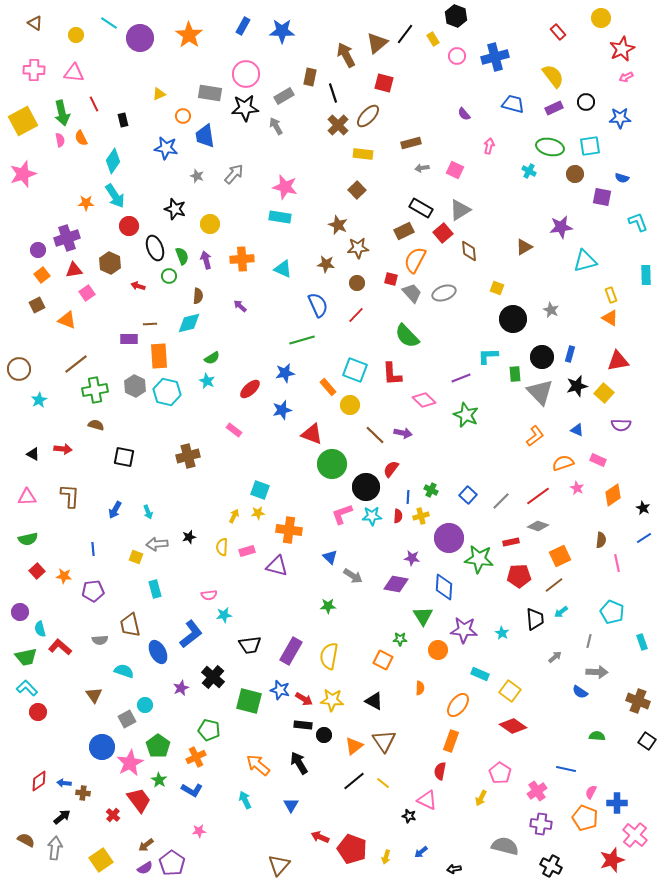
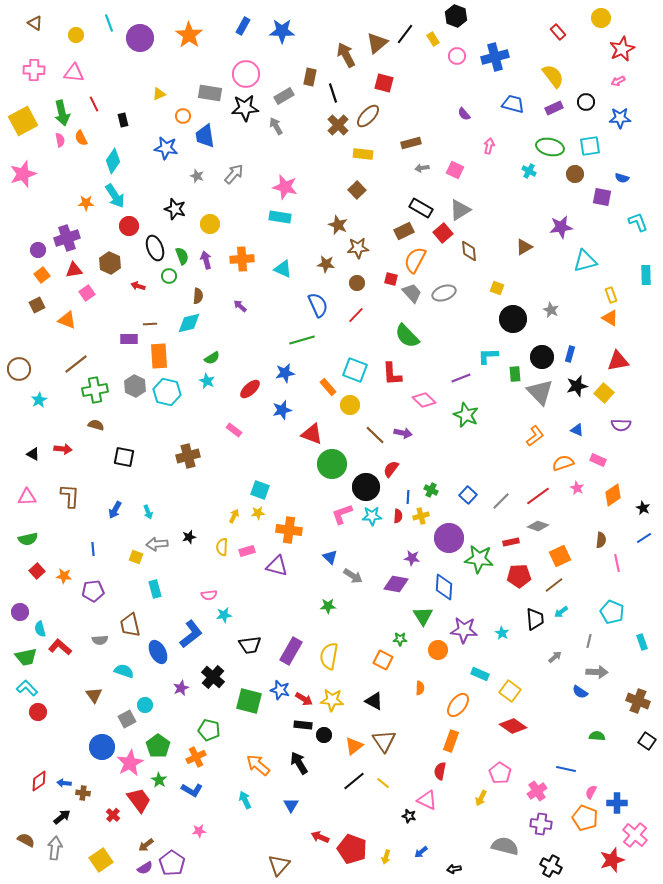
cyan line at (109, 23): rotated 36 degrees clockwise
pink arrow at (626, 77): moved 8 px left, 4 px down
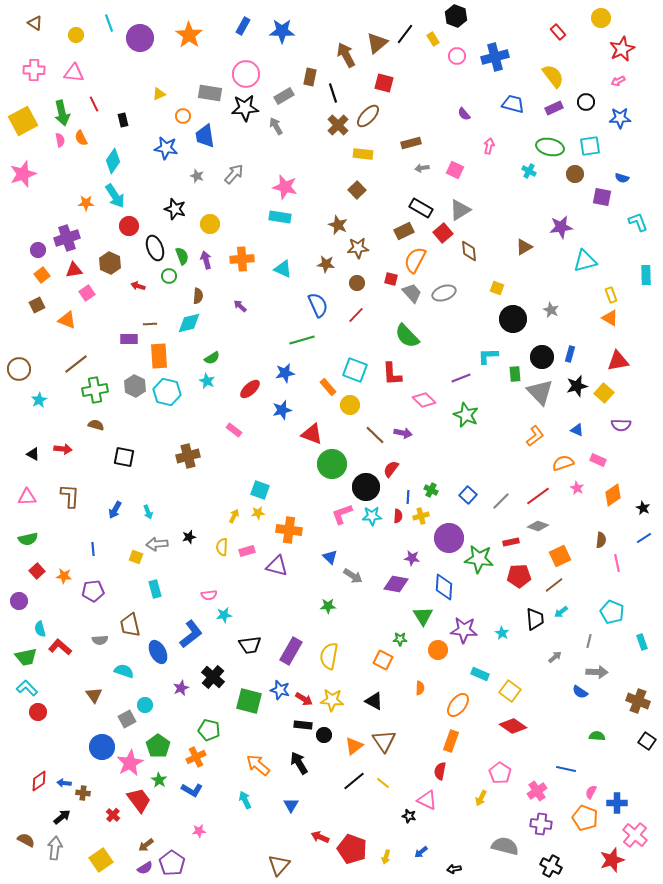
purple circle at (20, 612): moved 1 px left, 11 px up
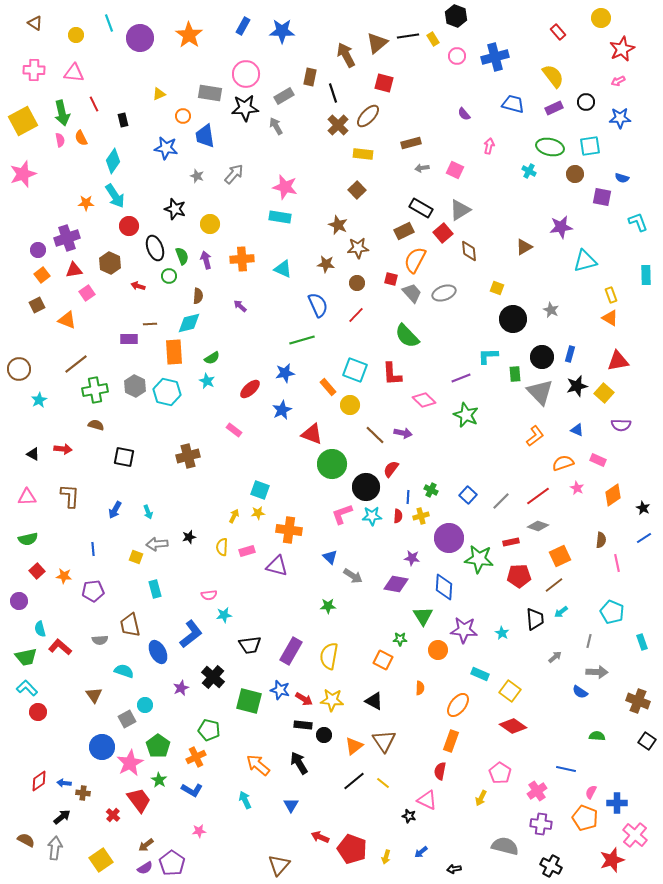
black line at (405, 34): moved 3 px right, 2 px down; rotated 45 degrees clockwise
orange rectangle at (159, 356): moved 15 px right, 4 px up
blue star at (282, 410): rotated 12 degrees counterclockwise
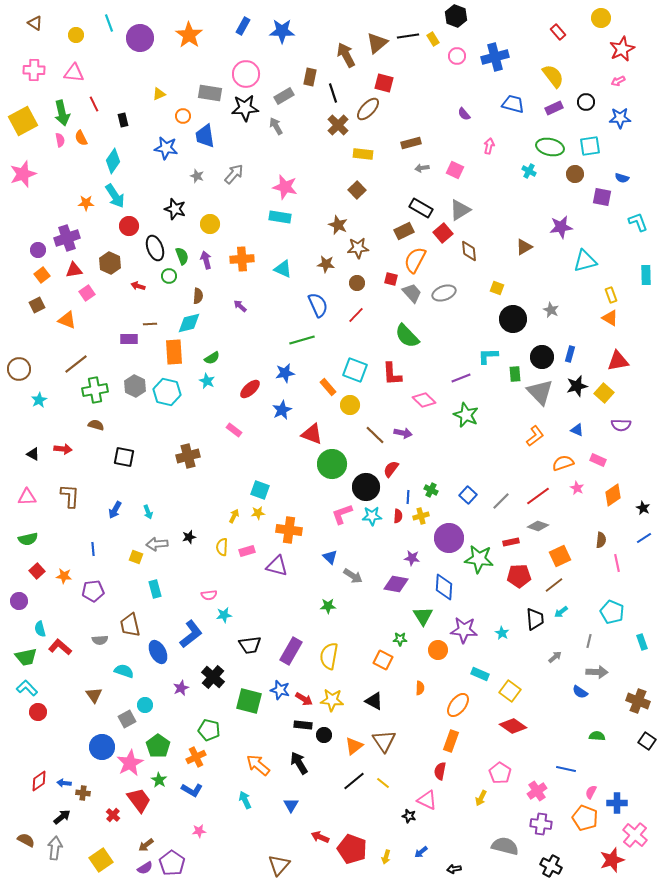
brown ellipse at (368, 116): moved 7 px up
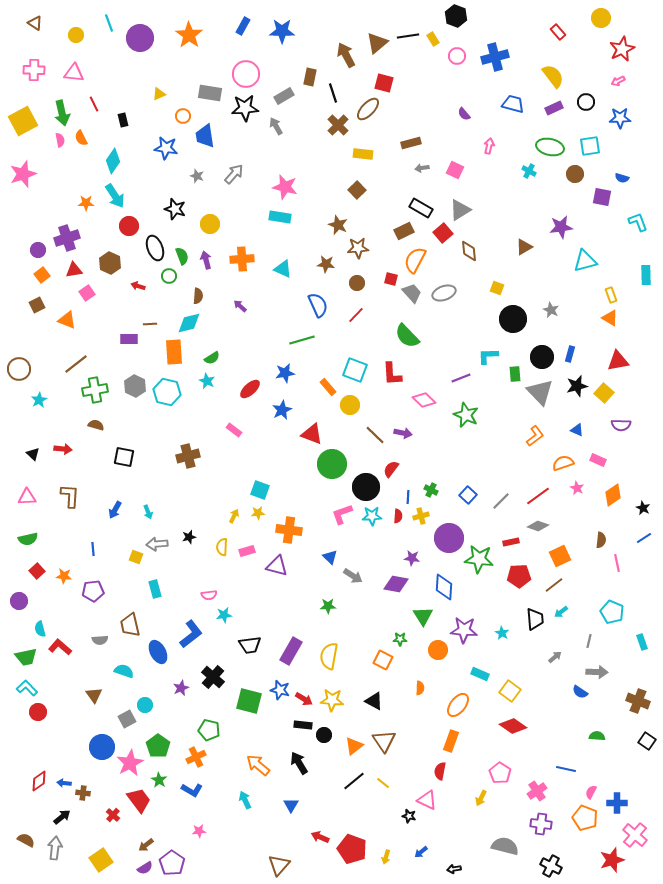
black triangle at (33, 454): rotated 16 degrees clockwise
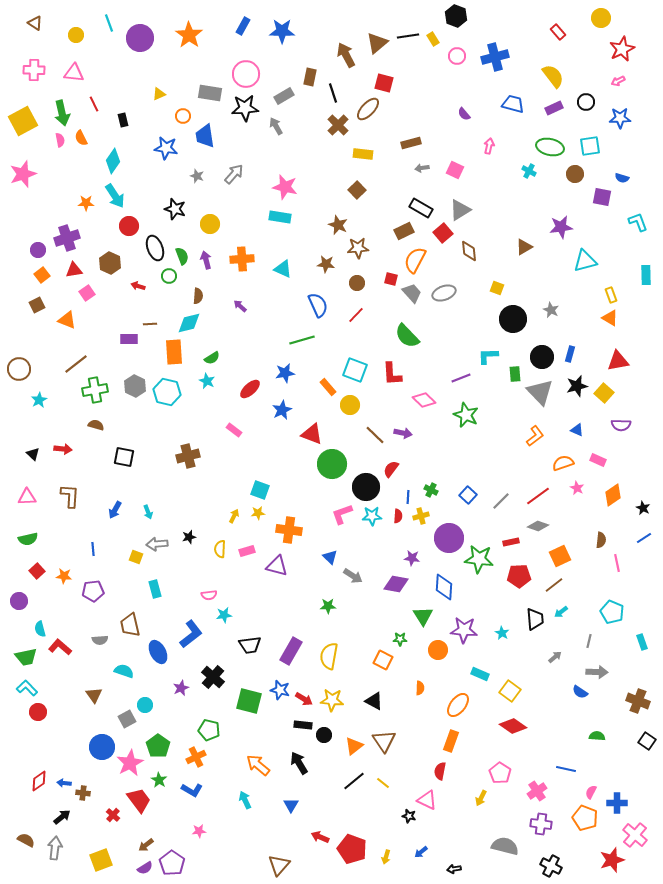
yellow semicircle at (222, 547): moved 2 px left, 2 px down
yellow square at (101, 860): rotated 15 degrees clockwise
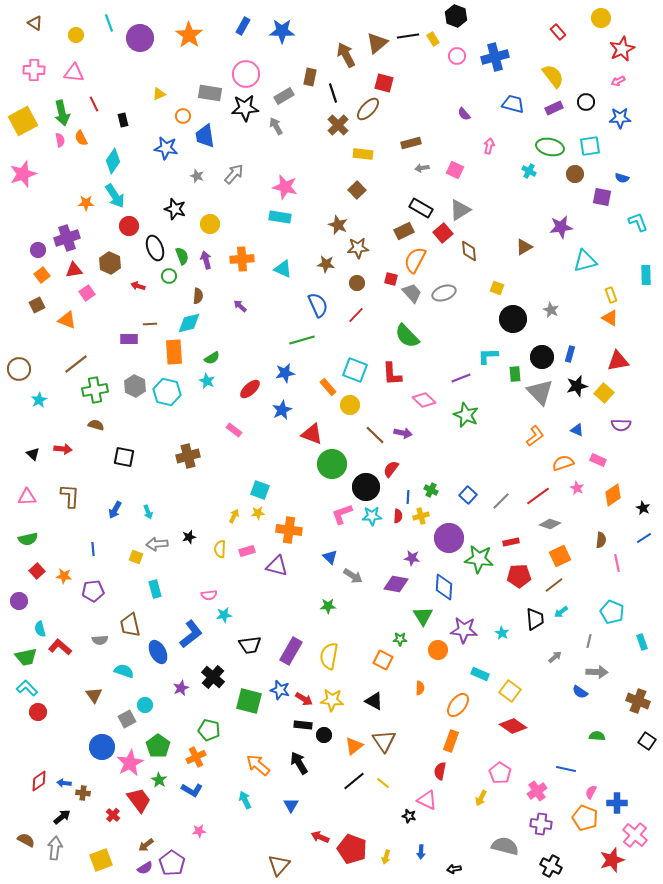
gray diamond at (538, 526): moved 12 px right, 2 px up
blue arrow at (421, 852): rotated 48 degrees counterclockwise
